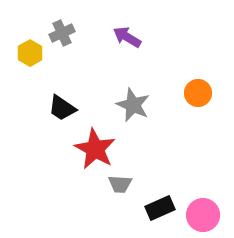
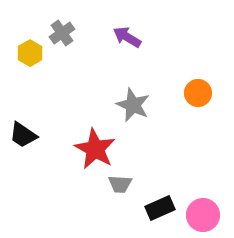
gray cross: rotated 10 degrees counterclockwise
black trapezoid: moved 39 px left, 27 px down
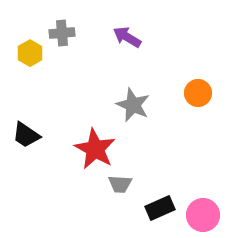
gray cross: rotated 30 degrees clockwise
black trapezoid: moved 3 px right
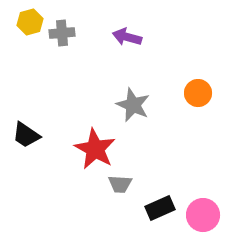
purple arrow: rotated 16 degrees counterclockwise
yellow hexagon: moved 31 px up; rotated 15 degrees clockwise
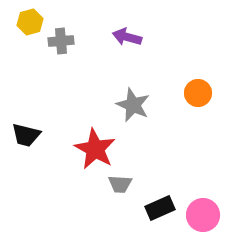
gray cross: moved 1 px left, 8 px down
black trapezoid: rotated 20 degrees counterclockwise
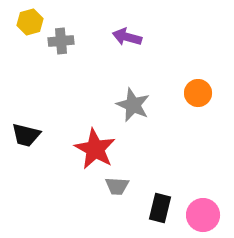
gray trapezoid: moved 3 px left, 2 px down
black rectangle: rotated 52 degrees counterclockwise
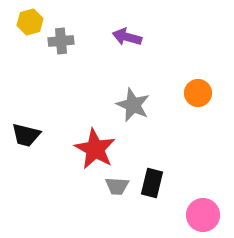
black rectangle: moved 8 px left, 25 px up
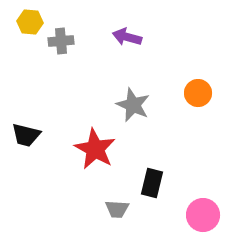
yellow hexagon: rotated 20 degrees clockwise
gray trapezoid: moved 23 px down
